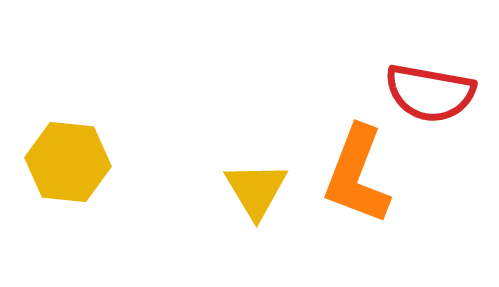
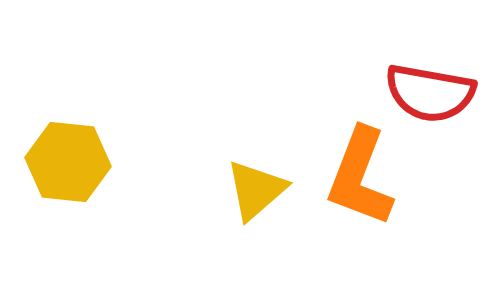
orange L-shape: moved 3 px right, 2 px down
yellow triangle: rotated 20 degrees clockwise
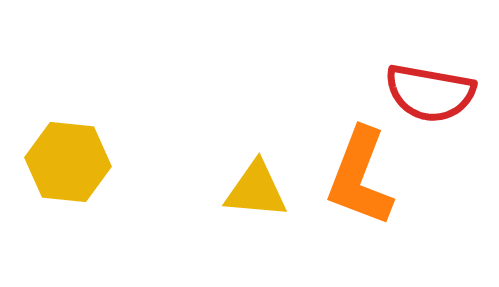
yellow triangle: rotated 46 degrees clockwise
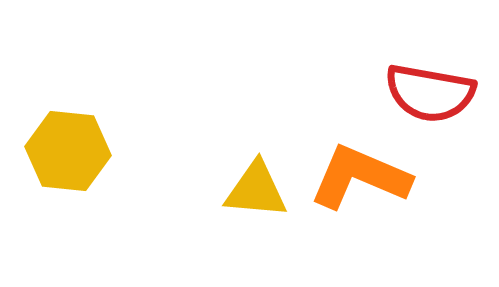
yellow hexagon: moved 11 px up
orange L-shape: rotated 92 degrees clockwise
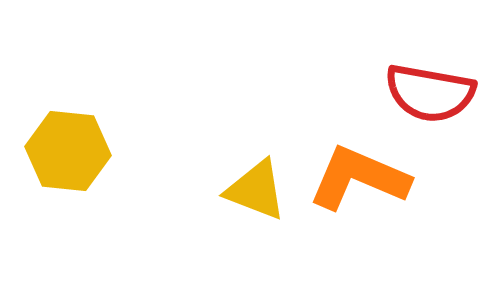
orange L-shape: moved 1 px left, 1 px down
yellow triangle: rotated 16 degrees clockwise
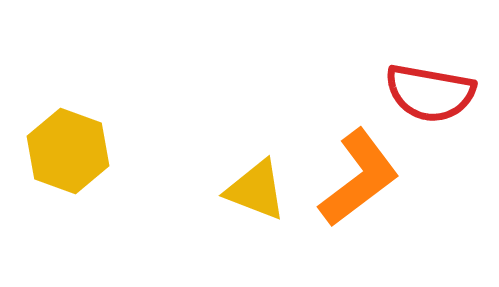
yellow hexagon: rotated 14 degrees clockwise
orange L-shape: rotated 120 degrees clockwise
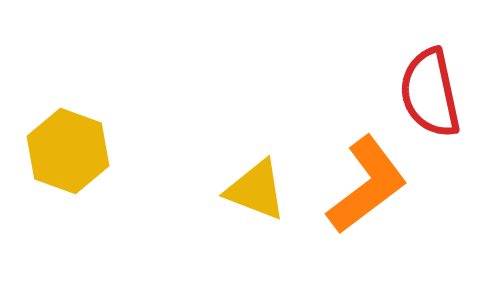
red semicircle: rotated 68 degrees clockwise
orange L-shape: moved 8 px right, 7 px down
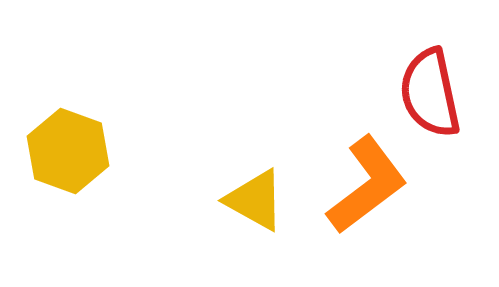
yellow triangle: moved 1 px left, 10 px down; rotated 8 degrees clockwise
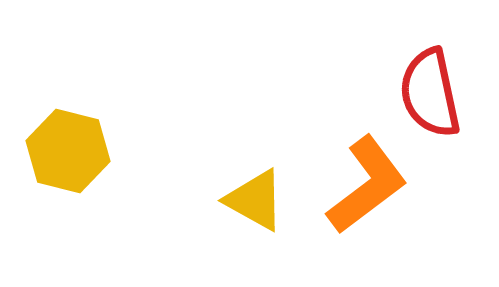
yellow hexagon: rotated 6 degrees counterclockwise
